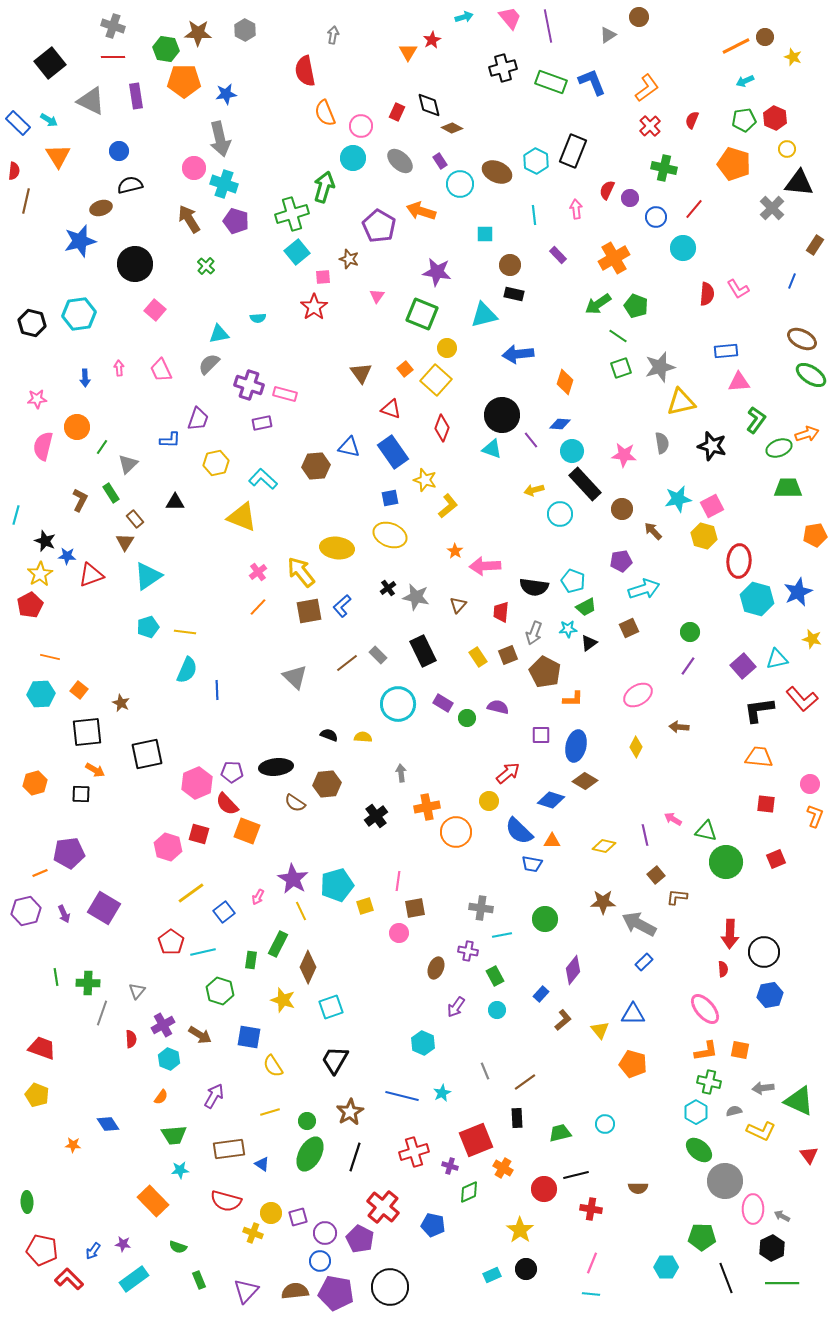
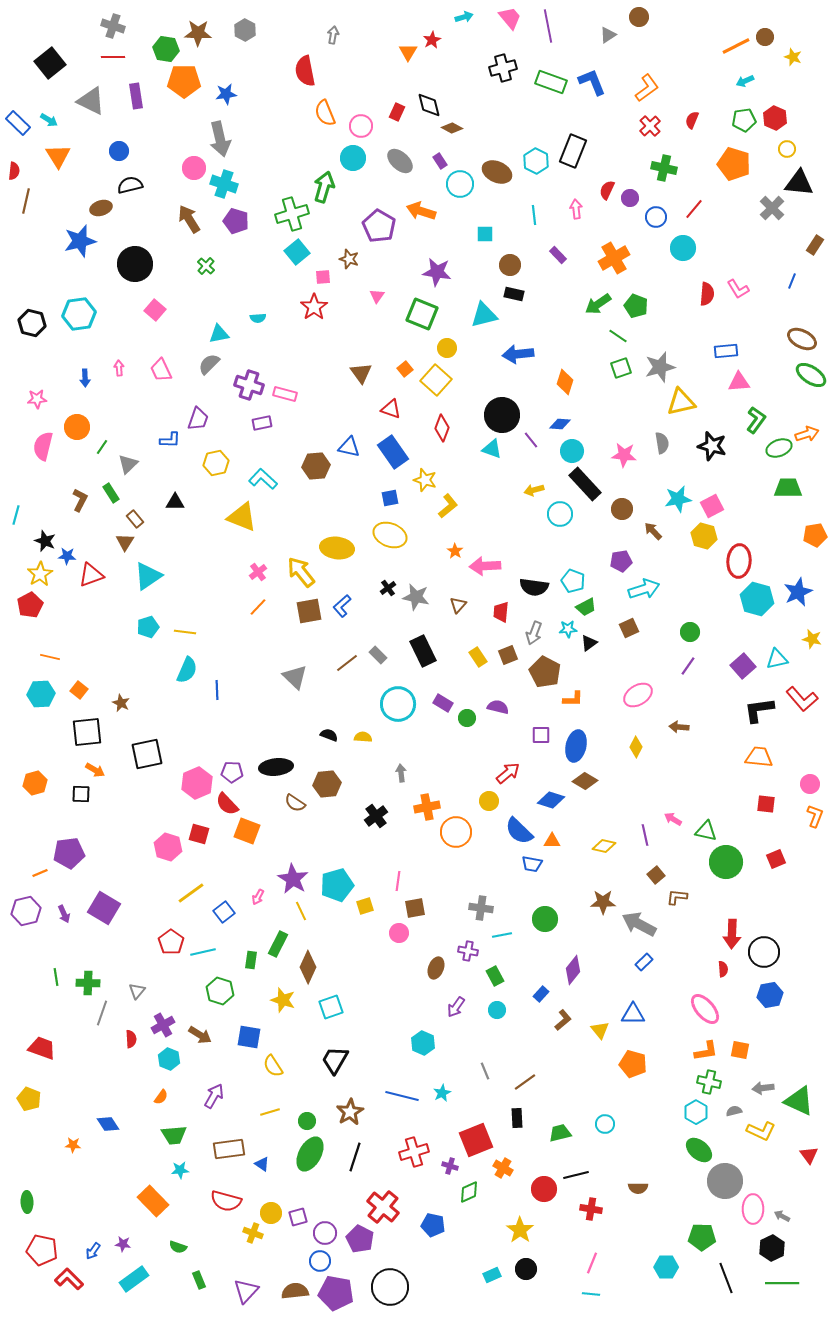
red arrow at (730, 934): moved 2 px right
yellow pentagon at (37, 1095): moved 8 px left, 4 px down
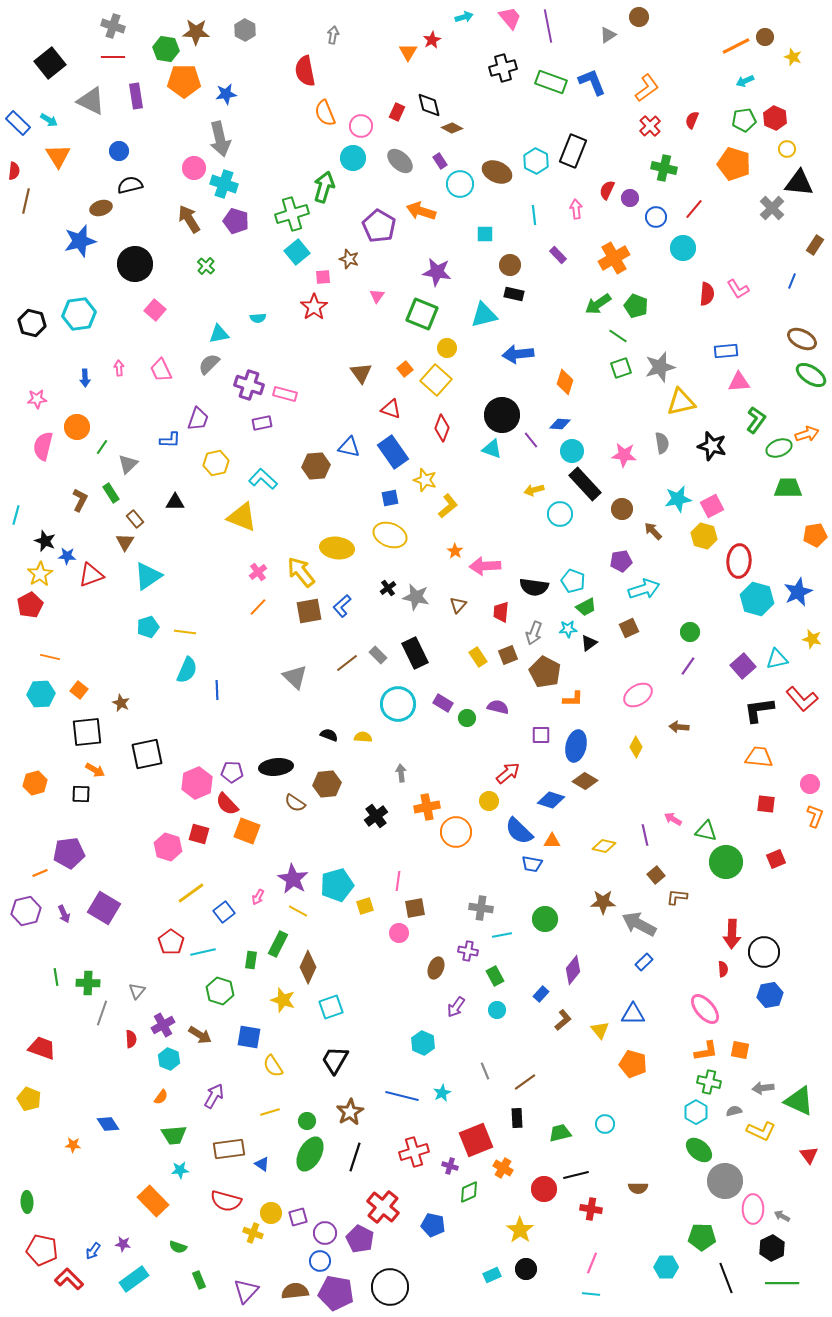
brown star at (198, 33): moved 2 px left, 1 px up
black rectangle at (423, 651): moved 8 px left, 2 px down
yellow line at (301, 911): moved 3 px left; rotated 36 degrees counterclockwise
